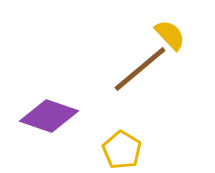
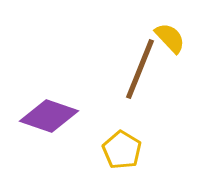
yellow semicircle: moved 3 px down
brown line: rotated 28 degrees counterclockwise
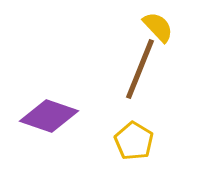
yellow semicircle: moved 12 px left, 11 px up
yellow pentagon: moved 12 px right, 9 px up
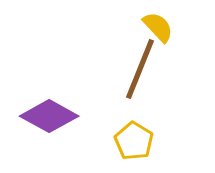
purple diamond: rotated 10 degrees clockwise
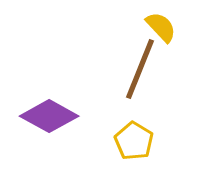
yellow semicircle: moved 3 px right
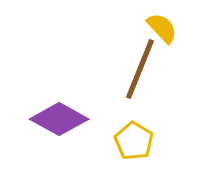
yellow semicircle: moved 1 px right, 1 px down
purple diamond: moved 10 px right, 3 px down
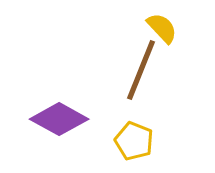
brown line: moved 1 px right, 1 px down
yellow pentagon: rotated 9 degrees counterclockwise
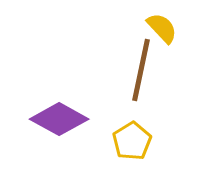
brown line: rotated 10 degrees counterclockwise
yellow pentagon: moved 2 px left; rotated 18 degrees clockwise
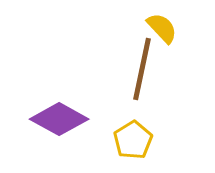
brown line: moved 1 px right, 1 px up
yellow pentagon: moved 1 px right, 1 px up
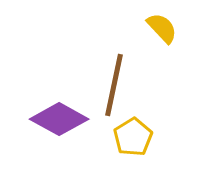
brown line: moved 28 px left, 16 px down
yellow pentagon: moved 3 px up
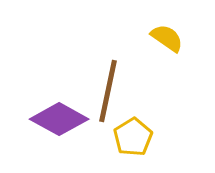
yellow semicircle: moved 5 px right, 10 px down; rotated 12 degrees counterclockwise
brown line: moved 6 px left, 6 px down
